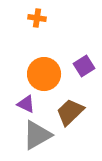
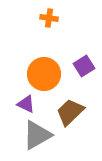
orange cross: moved 12 px right
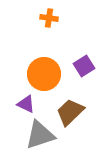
gray triangle: moved 3 px right; rotated 12 degrees clockwise
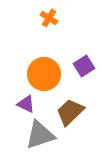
orange cross: rotated 24 degrees clockwise
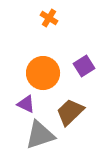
orange circle: moved 1 px left, 1 px up
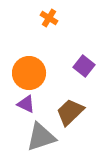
purple square: rotated 20 degrees counterclockwise
orange circle: moved 14 px left
gray triangle: moved 1 px right, 2 px down
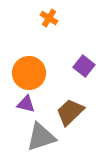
purple triangle: rotated 12 degrees counterclockwise
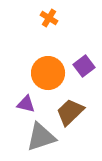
purple square: rotated 15 degrees clockwise
orange circle: moved 19 px right
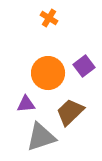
purple triangle: rotated 18 degrees counterclockwise
